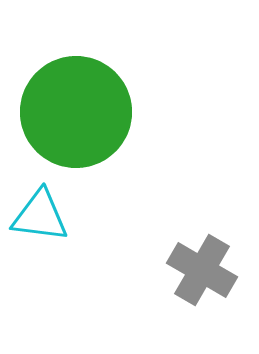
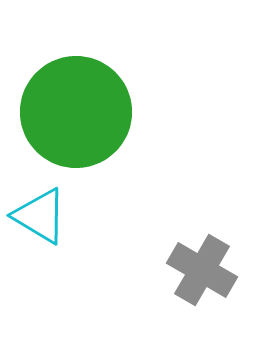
cyan triangle: rotated 24 degrees clockwise
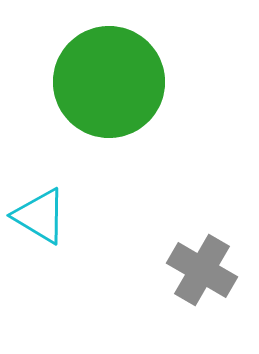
green circle: moved 33 px right, 30 px up
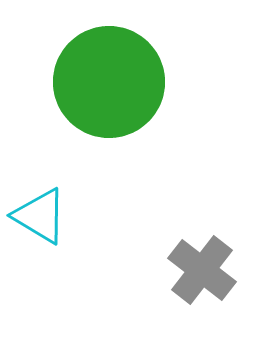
gray cross: rotated 8 degrees clockwise
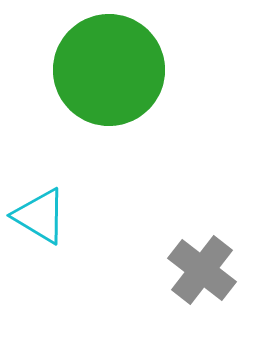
green circle: moved 12 px up
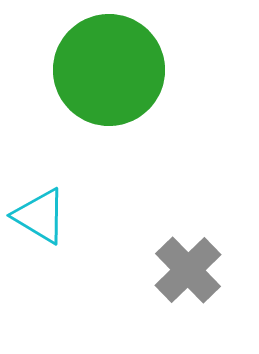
gray cross: moved 14 px left; rotated 8 degrees clockwise
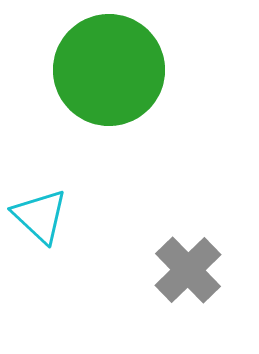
cyan triangle: rotated 12 degrees clockwise
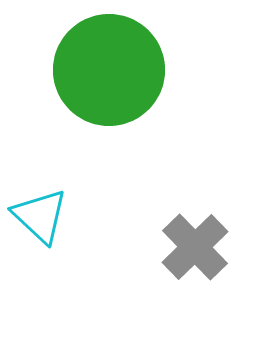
gray cross: moved 7 px right, 23 px up
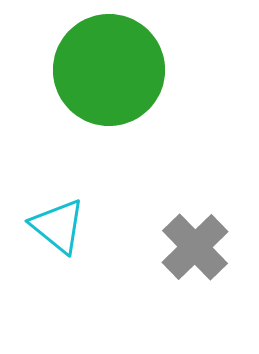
cyan triangle: moved 18 px right, 10 px down; rotated 4 degrees counterclockwise
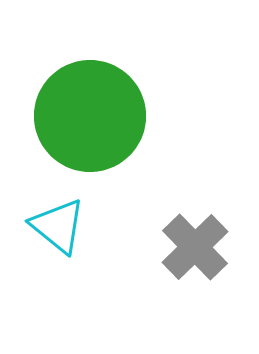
green circle: moved 19 px left, 46 px down
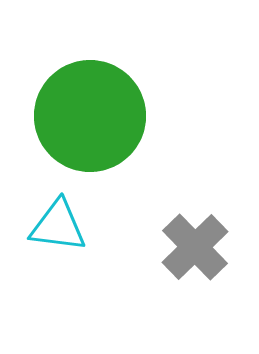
cyan triangle: rotated 32 degrees counterclockwise
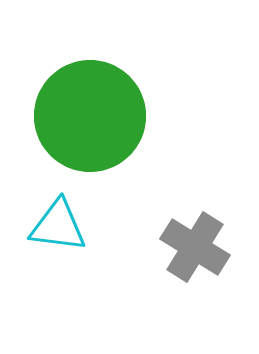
gray cross: rotated 14 degrees counterclockwise
